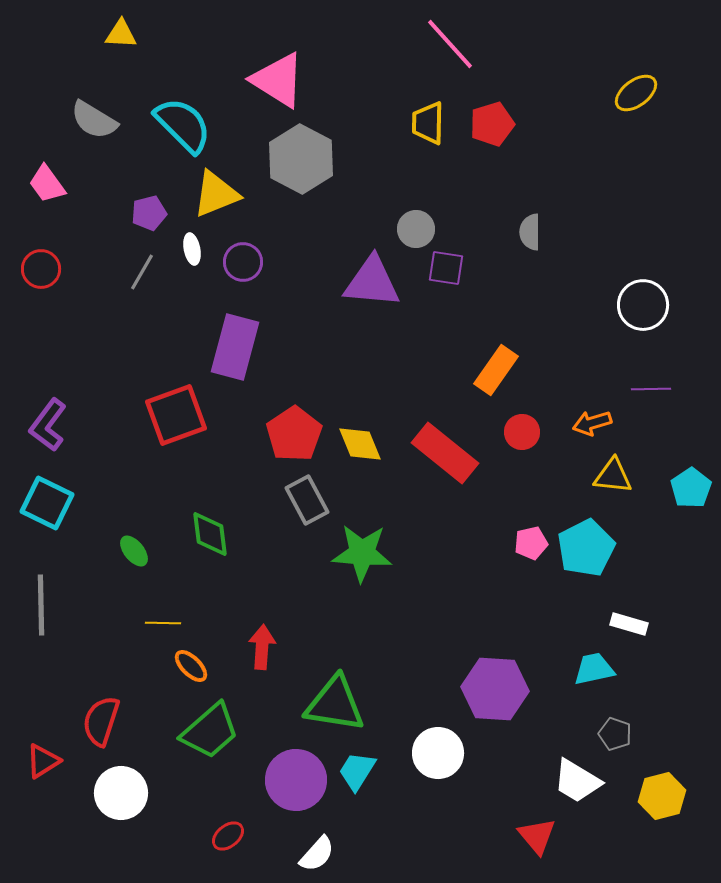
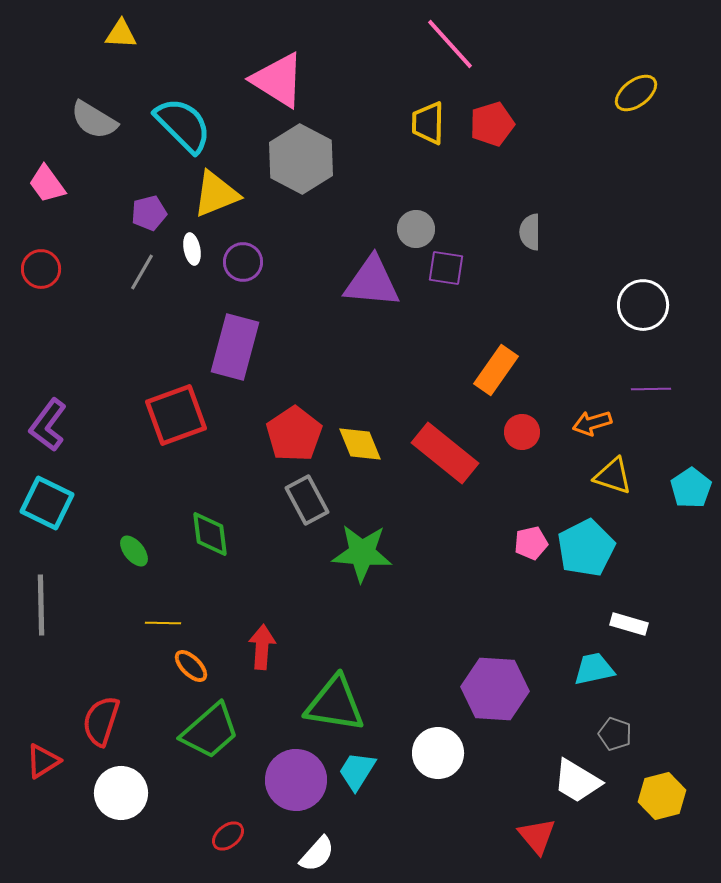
yellow triangle at (613, 476): rotated 12 degrees clockwise
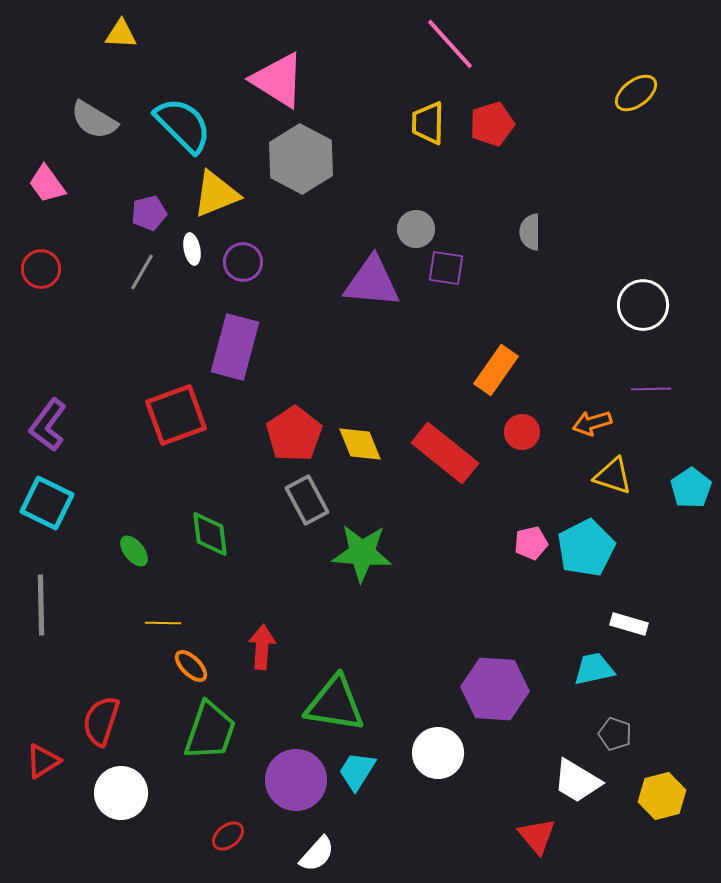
green trapezoid at (210, 731): rotated 30 degrees counterclockwise
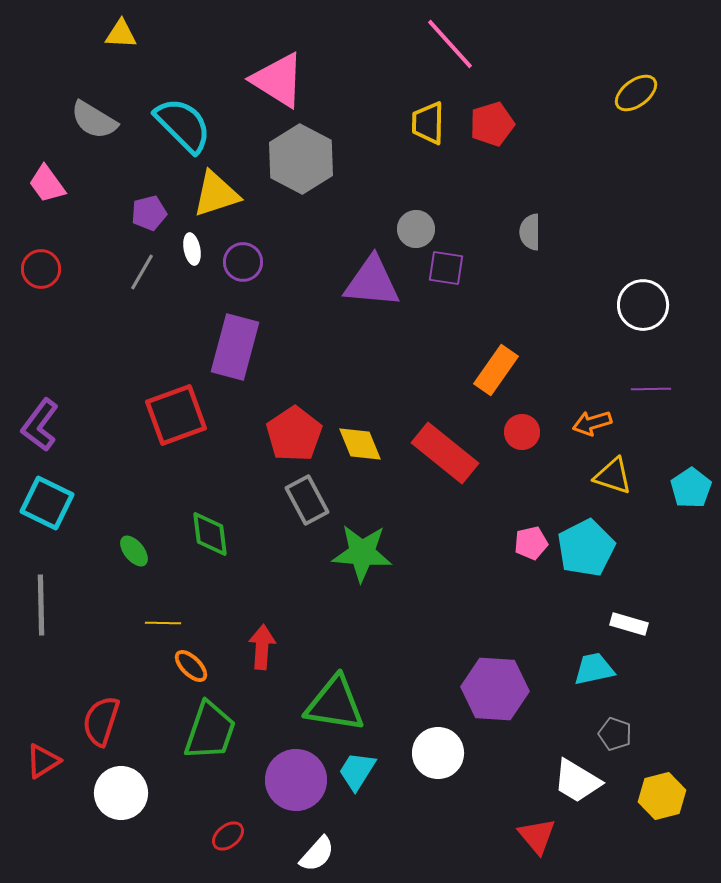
yellow triangle at (216, 194): rotated 4 degrees clockwise
purple L-shape at (48, 425): moved 8 px left
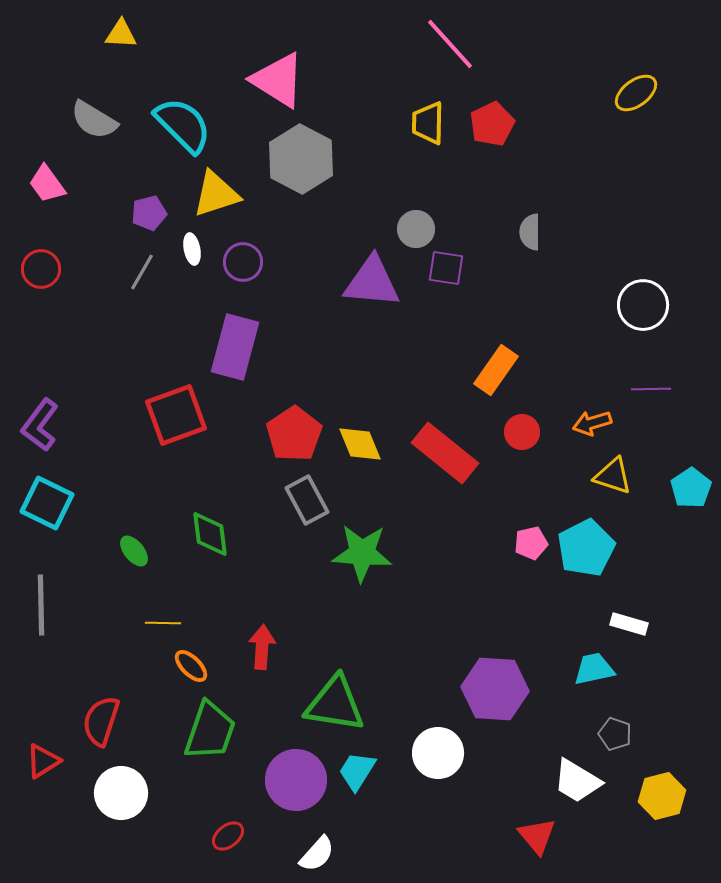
red pentagon at (492, 124): rotated 9 degrees counterclockwise
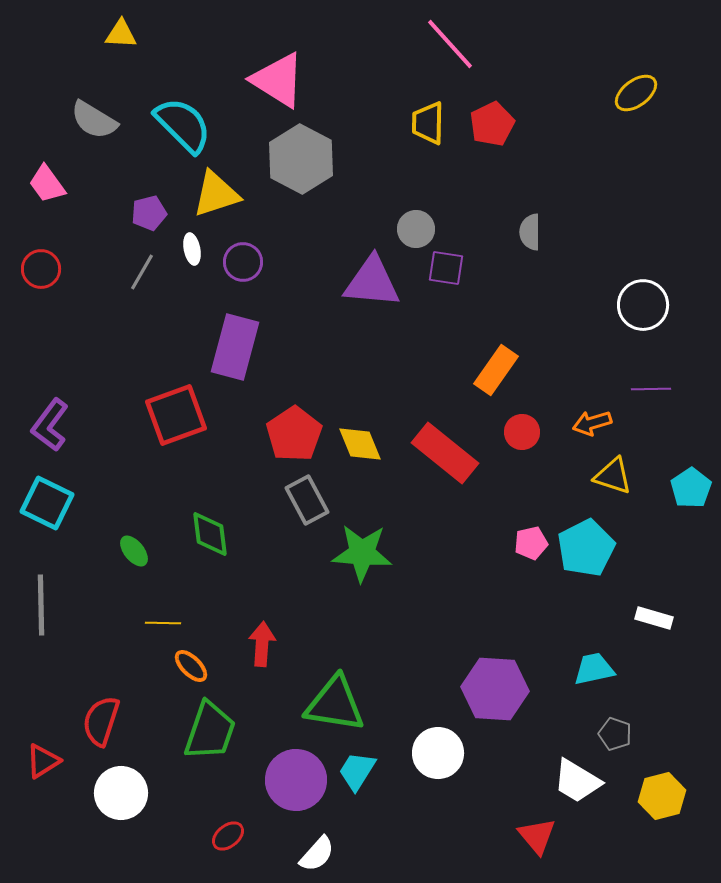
purple L-shape at (40, 425): moved 10 px right
white rectangle at (629, 624): moved 25 px right, 6 px up
red arrow at (262, 647): moved 3 px up
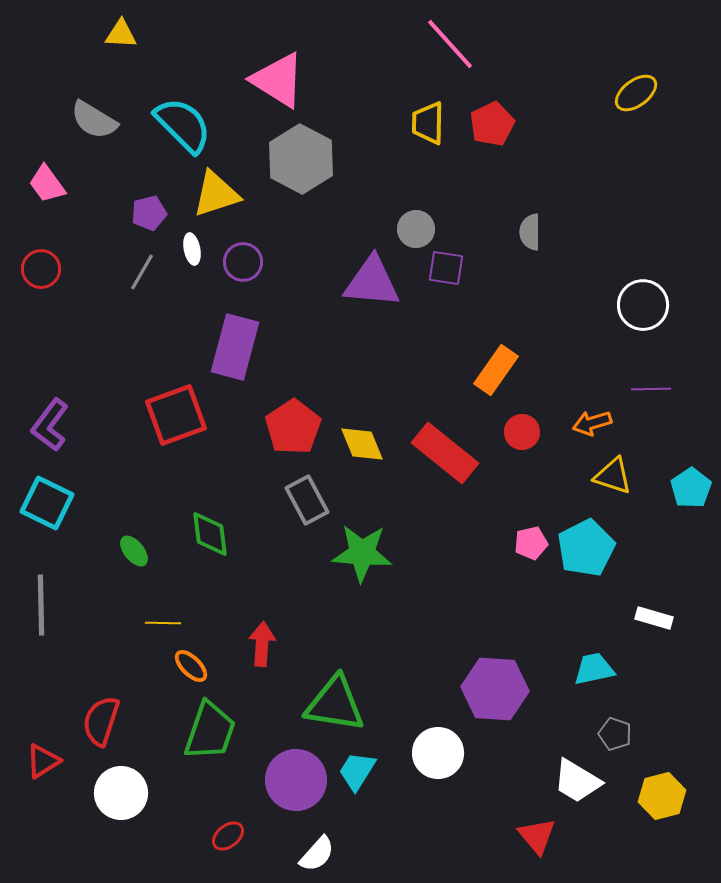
red pentagon at (294, 434): moved 1 px left, 7 px up
yellow diamond at (360, 444): moved 2 px right
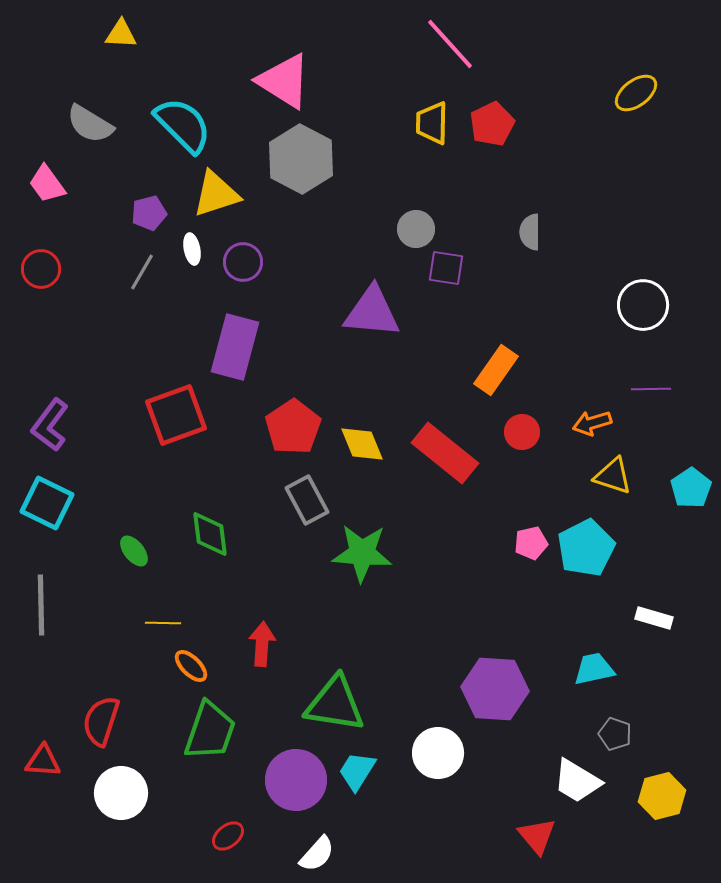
pink triangle at (278, 80): moved 6 px right, 1 px down
gray semicircle at (94, 120): moved 4 px left, 4 px down
yellow trapezoid at (428, 123): moved 4 px right
purple triangle at (372, 282): moved 30 px down
red triangle at (43, 761): rotated 36 degrees clockwise
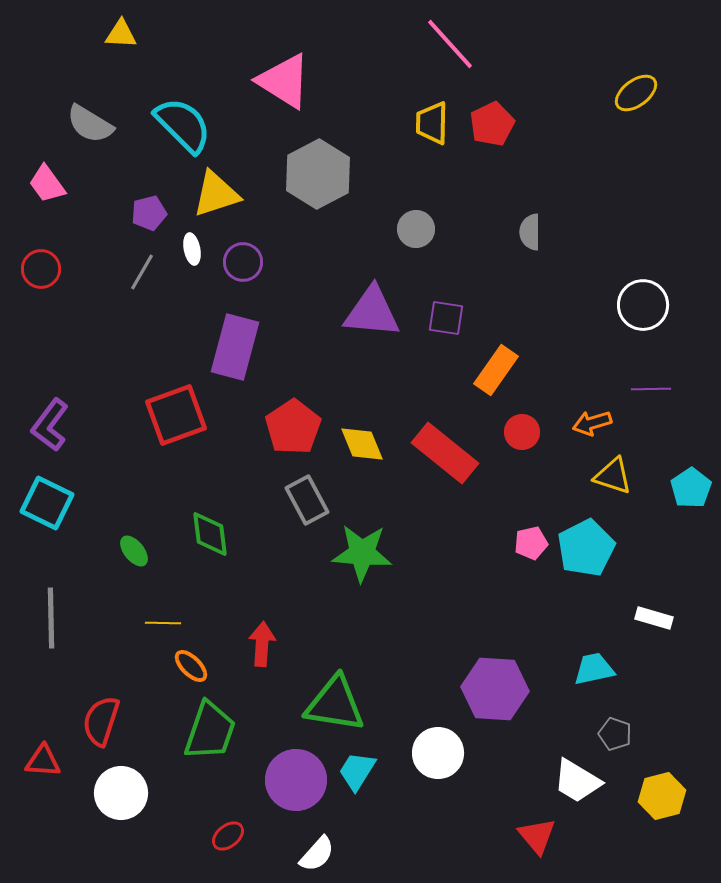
gray hexagon at (301, 159): moved 17 px right, 15 px down; rotated 4 degrees clockwise
purple square at (446, 268): moved 50 px down
gray line at (41, 605): moved 10 px right, 13 px down
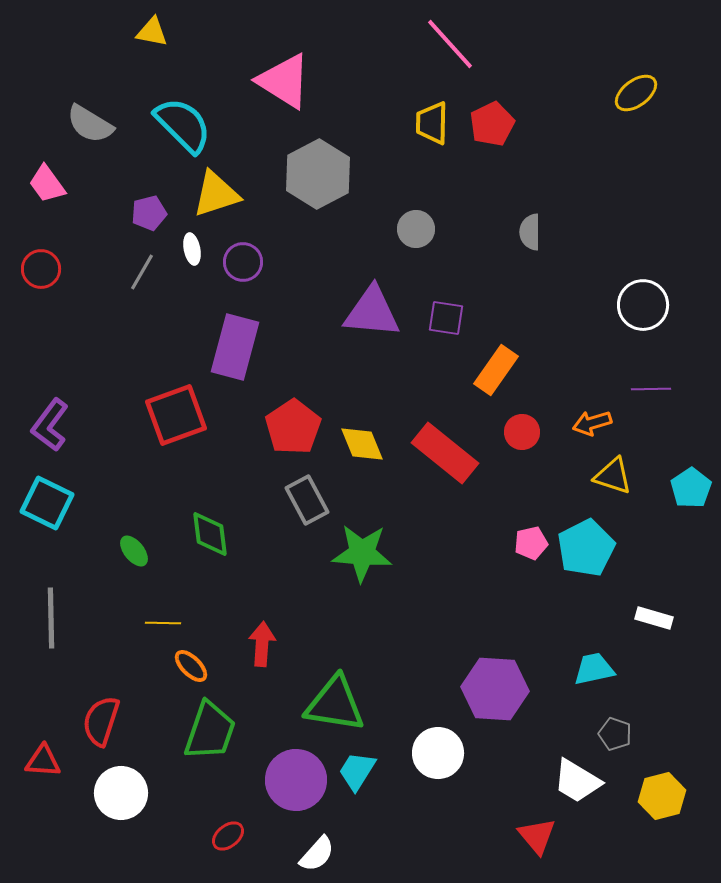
yellow triangle at (121, 34): moved 31 px right, 2 px up; rotated 8 degrees clockwise
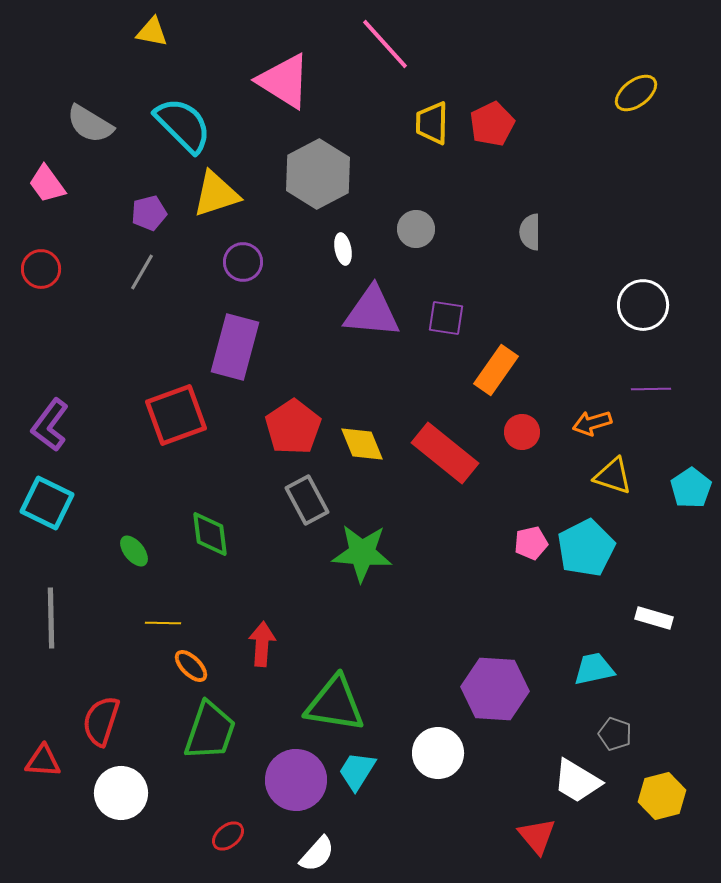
pink line at (450, 44): moved 65 px left
white ellipse at (192, 249): moved 151 px right
